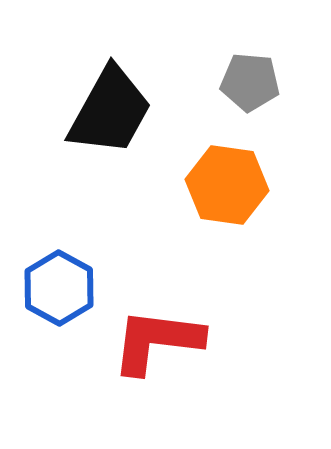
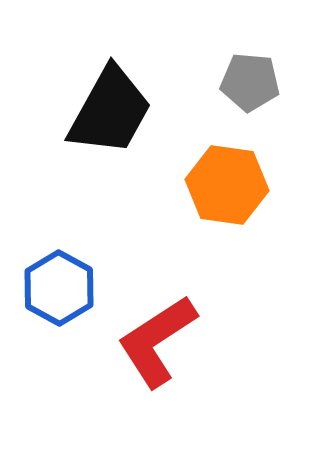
red L-shape: rotated 40 degrees counterclockwise
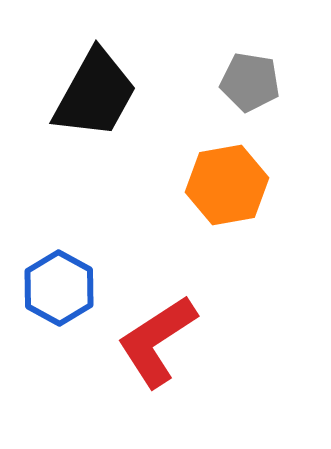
gray pentagon: rotated 4 degrees clockwise
black trapezoid: moved 15 px left, 17 px up
orange hexagon: rotated 18 degrees counterclockwise
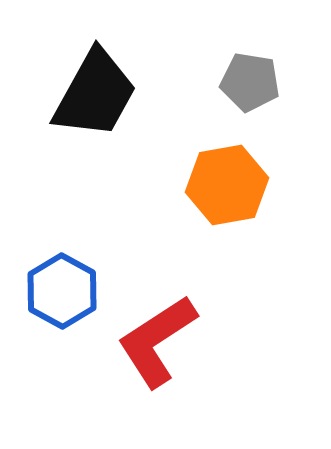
blue hexagon: moved 3 px right, 3 px down
